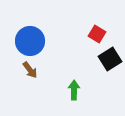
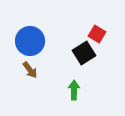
black square: moved 26 px left, 6 px up
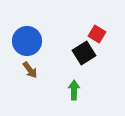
blue circle: moved 3 px left
